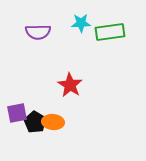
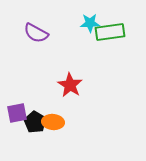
cyan star: moved 9 px right
purple semicircle: moved 2 px left, 1 px down; rotated 30 degrees clockwise
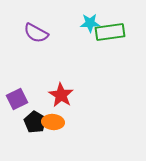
red star: moved 9 px left, 10 px down
purple square: moved 14 px up; rotated 15 degrees counterclockwise
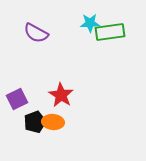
black pentagon: rotated 20 degrees clockwise
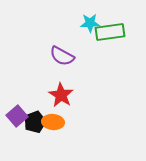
purple semicircle: moved 26 px right, 23 px down
purple square: moved 17 px down; rotated 15 degrees counterclockwise
